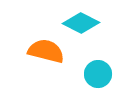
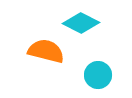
cyan circle: moved 1 px down
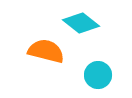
cyan diamond: rotated 12 degrees clockwise
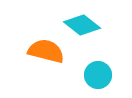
cyan diamond: moved 1 px right, 2 px down
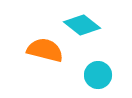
orange semicircle: moved 1 px left, 1 px up
